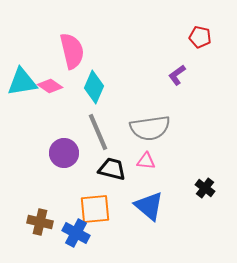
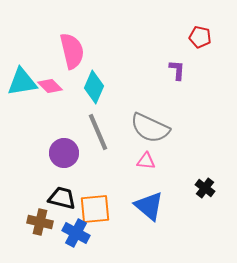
purple L-shape: moved 5 px up; rotated 130 degrees clockwise
pink diamond: rotated 10 degrees clockwise
gray semicircle: rotated 33 degrees clockwise
black trapezoid: moved 50 px left, 29 px down
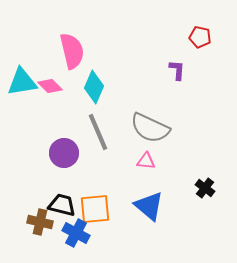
black trapezoid: moved 7 px down
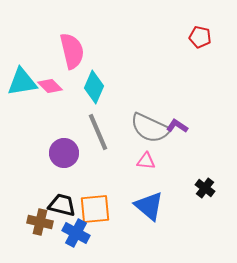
purple L-shape: moved 56 px down; rotated 60 degrees counterclockwise
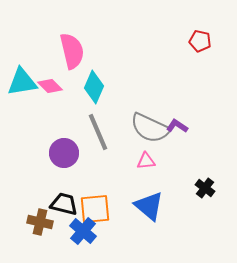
red pentagon: moved 4 px down
pink triangle: rotated 12 degrees counterclockwise
black trapezoid: moved 2 px right, 1 px up
blue cross: moved 7 px right, 2 px up; rotated 12 degrees clockwise
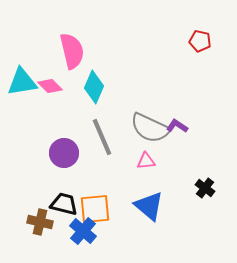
gray line: moved 4 px right, 5 px down
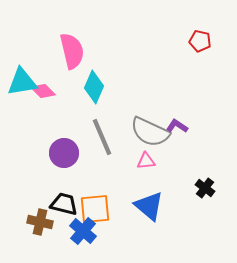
pink diamond: moved 7 px left, 5 px down
gray semicircle: moved 4 px down
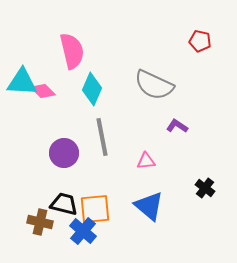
cyan triangle: rotated 12 degrees clockwise
cyan diamond: moved 2 px left, 2 px down
gray semicircle: moved 4 px right, 47 px up
gray line: rotated 12 degrees clockwise
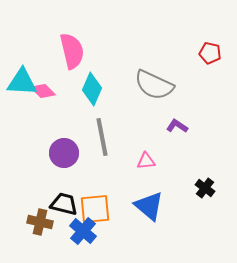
red pentagon: moved 10 px right, 12 px down
